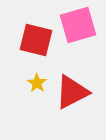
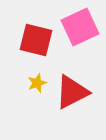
pink square: moved 2 px right, 2 px down; rotated 9 degrees counterclockwise
yellow star: rotated 18 degrees clockwise
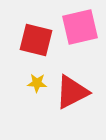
pink square: rotated 12 degrees clockwise
yellow star: rotated 24 degrees clockwise
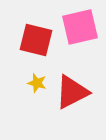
yellow star: rotated 12 degrees clockwise
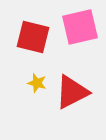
red square: moved 3 px left, 3 px up
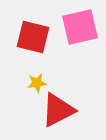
yellow star: rotated 24 degrees counterclockwise
red triangle: moved 14 px left, 18 px down
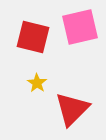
yellow star: rotated 30 degrees counterclockwise
red triangle: moved 14 px right, 1 px up; rotated 18 degrees counterclockwise
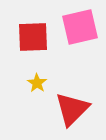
red square: rotated 16 degrees counterclockwise
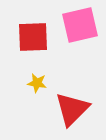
pink square: moved 2 px up
yellow star: rotated 24 degrees counterclockwise
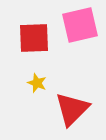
red square: moved 1 px right, 1 px down
yellow star: rotated 12 degrees clockwise
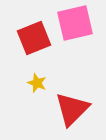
pink square: moved 5 px left, 2 px up
red square: rotated 20 degrees counterclockwise
